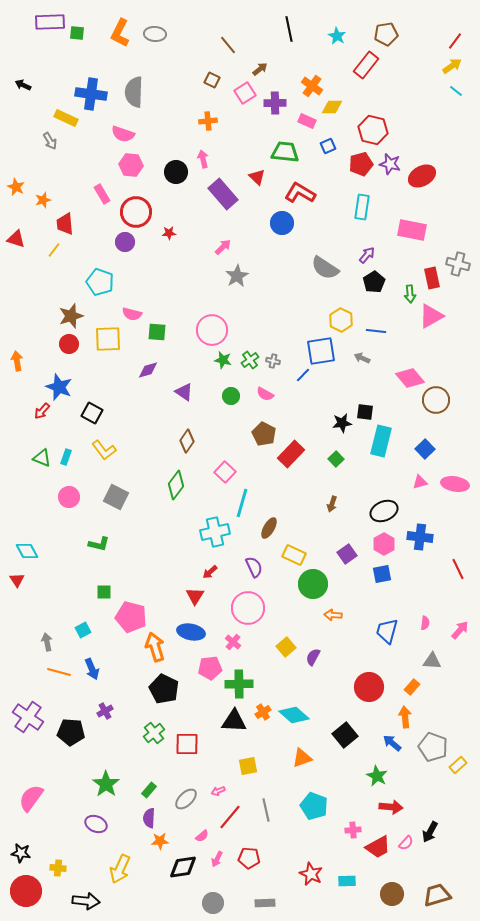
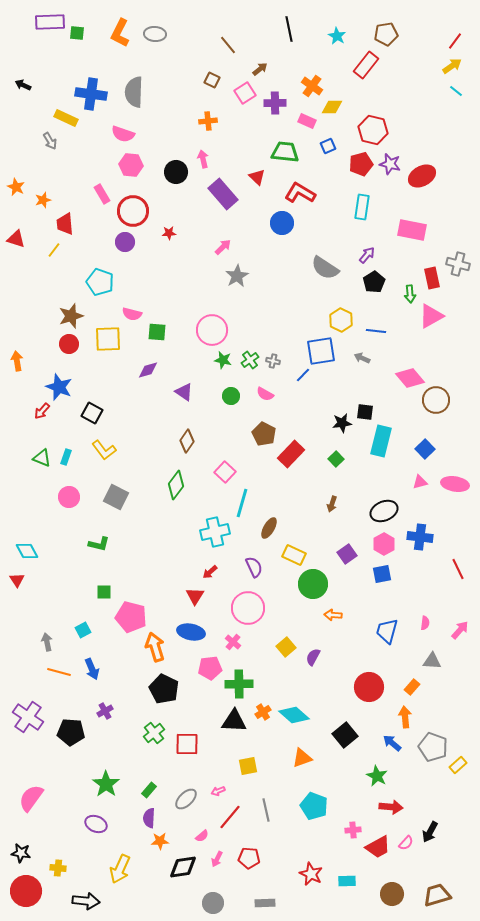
red circle at (136, 212): moved 3 px left, 1 px up
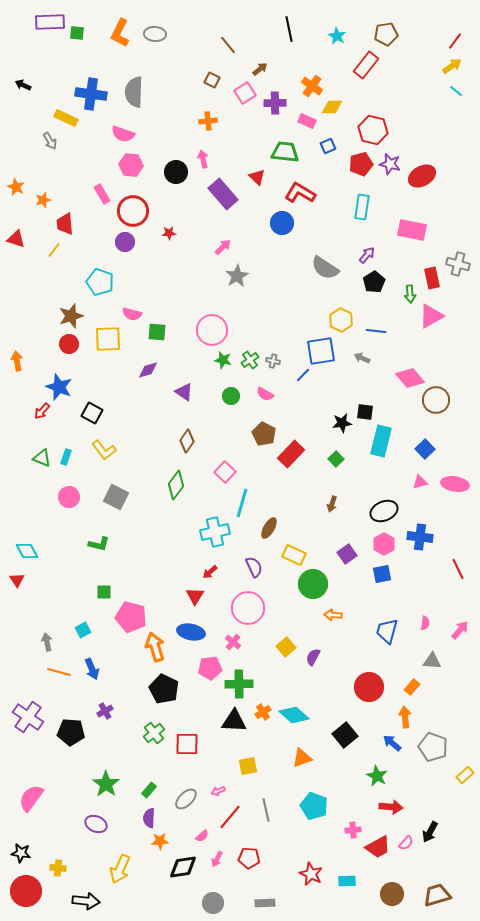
yellow rectangle at (458, 765): moved 7 px right, 10 px down
